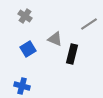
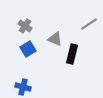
gray cross: moved 10 px down
blue cross: moved 1 px right, 1 px down
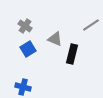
gray line: moved 2 px right, 1 px down
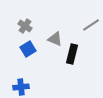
blue cross: moved 2 px left; rotated 21 degrees counterclockwise
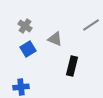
black rectangle: moved 12 px down
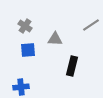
gray triangle: rotated 21 degrees counterclockwise
blue square: moved 1 px down; rotated 28 degrees clockwise
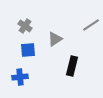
gray triangle: rotated 35 degrees counterclockwise
blue cross: moved 1 px left, 10 px up
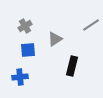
gray cross: rotated 24 degrees clockwise
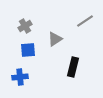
gray line: moved 6 px left, 4 px up
black rectangle: moved 1 px right, 1 px down
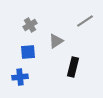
gray cross: moved 5 px right, 1 px up
gray triangle: moved 1 px right, 2 px down
blue square: moved 2 px down
